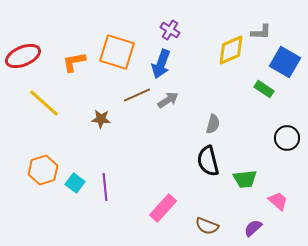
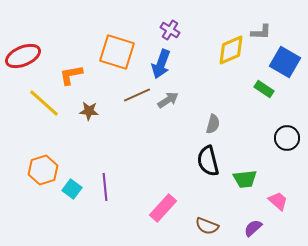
orange L-shape: moved 3 px left, 13 px down
brown star: moved 12 px left, 8 px up
cyan square: moved 3 px left, 6 px down
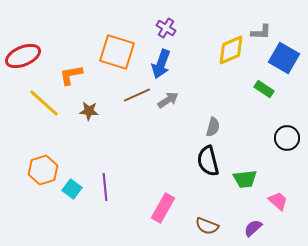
purple cross: moved 4 px left, 2 px up
blue square: moved 1 px left, 4 px up
gray semicircle: moved 3 px down
pink rectangle: rotated 12 degrees counterclockwise
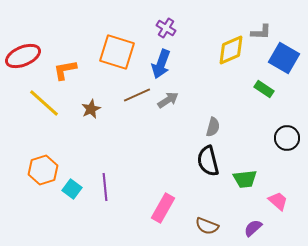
orange L-shape: moved 6 px left, 5 px up
brown star: moved 2 px right, 2 px up; rotated 30 degrees counterclockwise
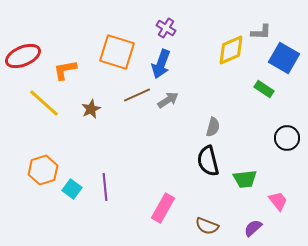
pink trapezoid: rotated 10 degrees clockwise
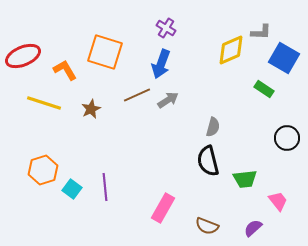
orange square: moved 12 px left
orange L-shape: rotated 70 degrees clockwise
yellow line: rotated 24 degrees counterclockwise
